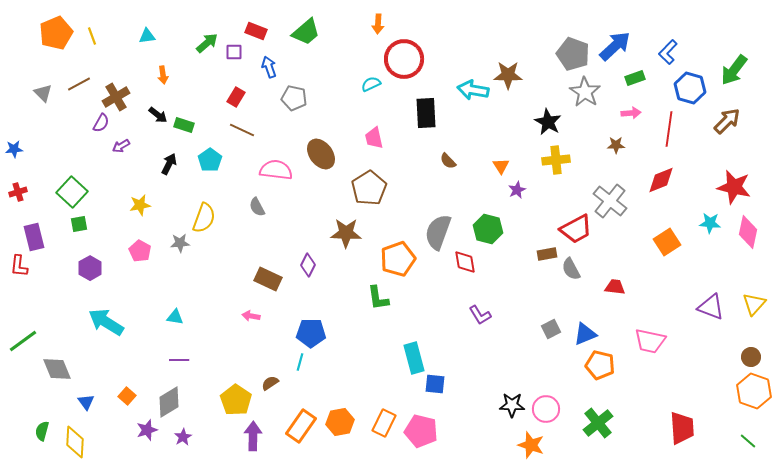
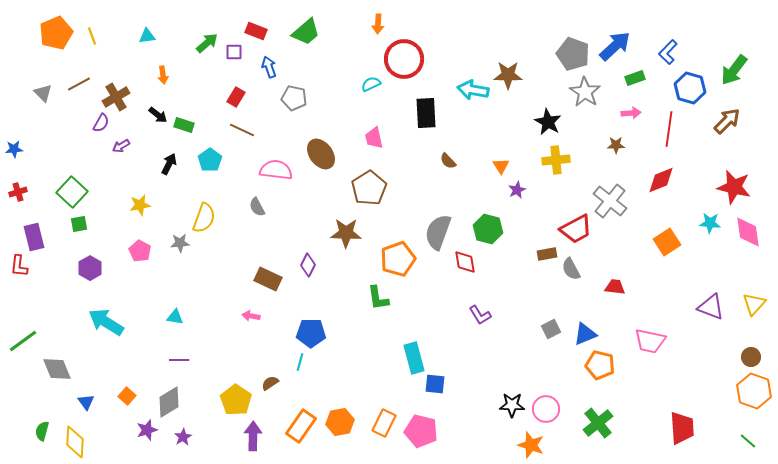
pink diamond at (748, 232): rotated 20 degrees counterclockwise
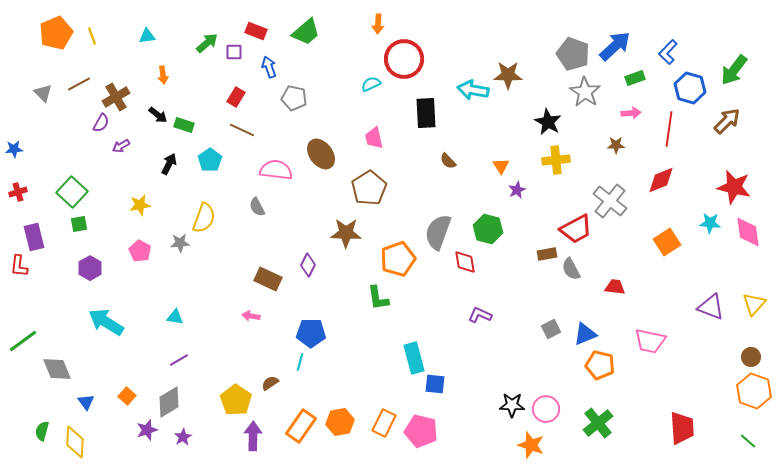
purple L-shape at (480, 315): rotated 145 degrees clockwise
purple line at (179, 360): rotated 30 degrees counterclockwise
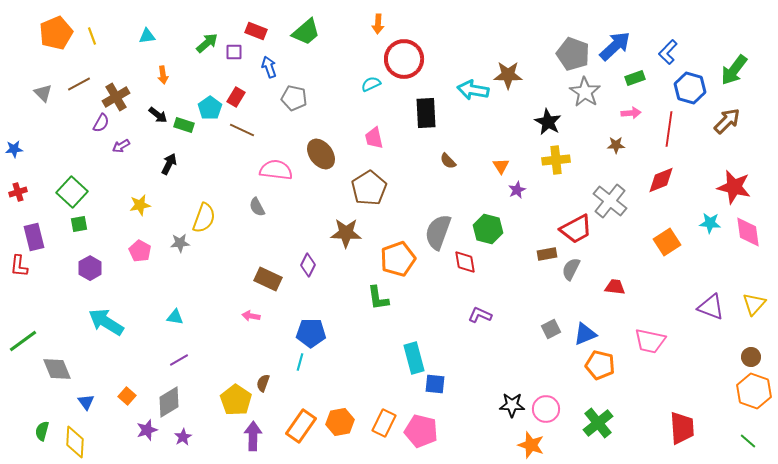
cyan pentagon at (210, 160): moved 52 px up
gray semicircle at (571, 269): rotated 55 degrees clockwise
brown semicircle at (270, 383): moved 7 px left; rotated 36 degrees counterclockwise
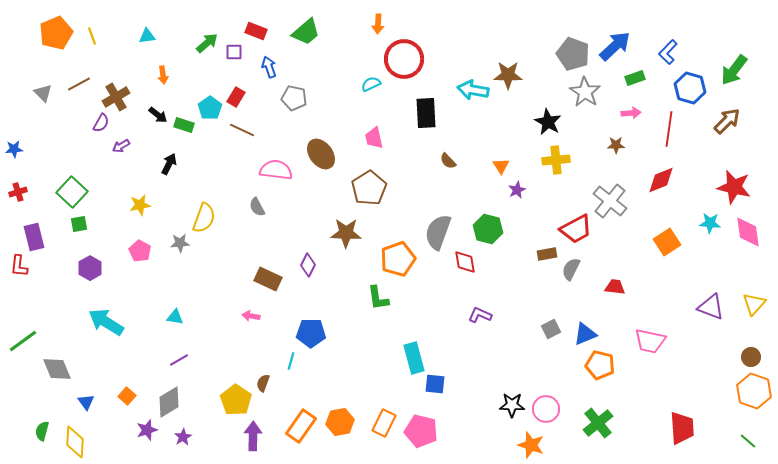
cyan line at (300, 362): moved 9 px left, 1 px up
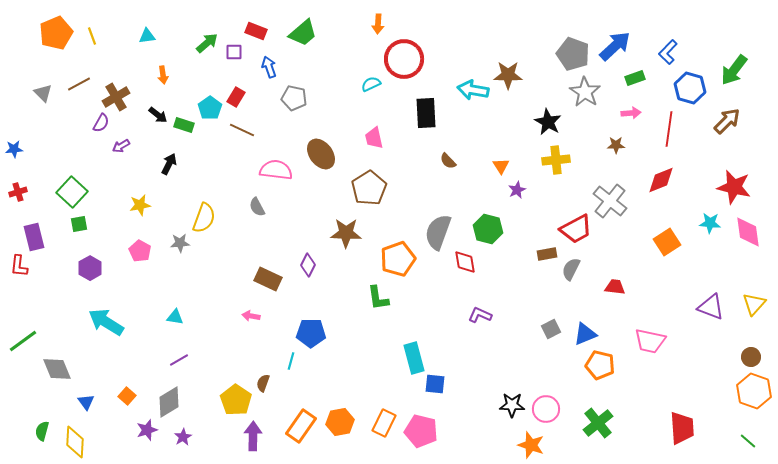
green trapezoid at (306, 32): moved 3 px left, 1 px down
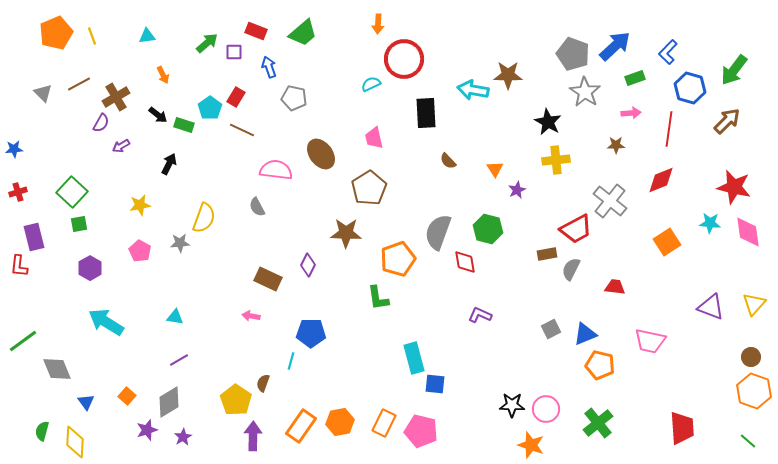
orange arrow at (163, 75): rotated 18 degrees counterclockwise
orange triangle at (501, 166): moved 6 px left, 3 px down
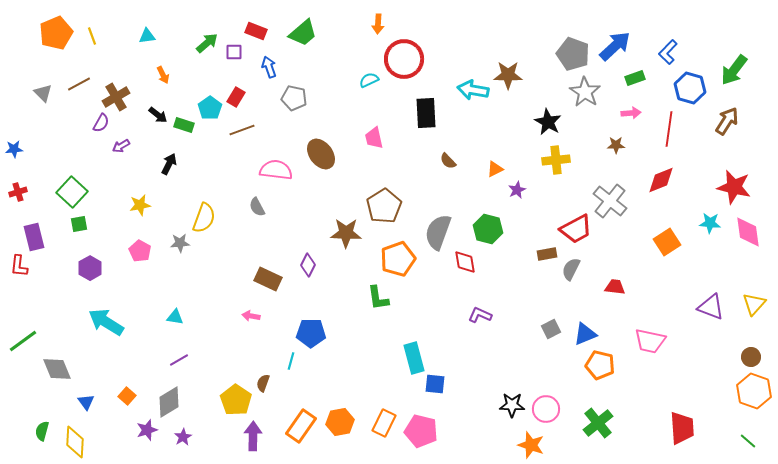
cyan semicircle at (371, 84): moved 2 px left, 4 px up
brown arrow at (727, 121): rotated 12 degrees counterclockwise
brown line at (242, 130): rotated 45 degrees counterclockwise
orange triangle at (495, 169): rotated 36 degrees clockwise
brown pentagon at (369, 188): moved 15 px right, 18 px down
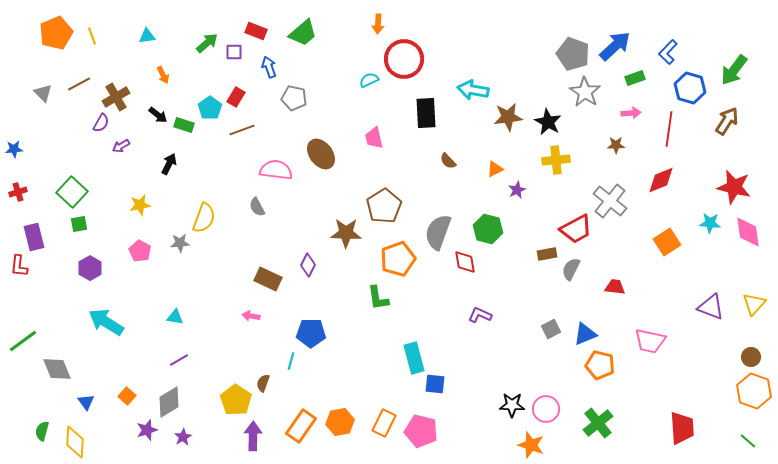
brown star at (508, 75): moved 42 px down; rotated 8 degrees counterclockwise
